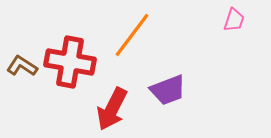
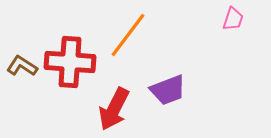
pink trapezoid: moved 1 px left, 1 px up
orange line: moved 4 px left
red cross: rotated 6 degrees counterclockwise
red arrow: moved 2 px right
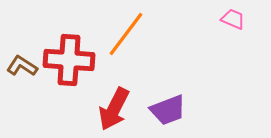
pink trapezoid: rotated 85 degrees counterclockwise
orange line: moved 2 px left, 1 px up
red cross: moved 1 px left, 2 px up
purple trapezoid: moved 20 px down
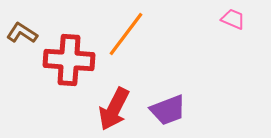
brown L-shape: moved 33 px up
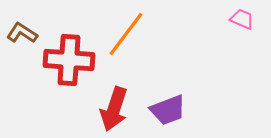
pink trapezoid: moved 9 px right
red arrow: rotated 9 degrees counterclockwise
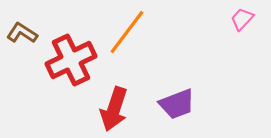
pink trapezoid: rotated 70 degrees counterclockwise
orange line: moved 1 px right, 2 px up
red cross: moved 2 px right; rotated 30 degrees counterclockwise
purple trapezoid: moved 9 px right, 6 px up
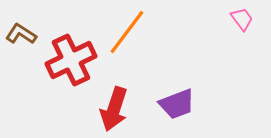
pink trapezoid: rotated 100 degrees clockwise
brown L-shape: moved 1 px left, 1 px down
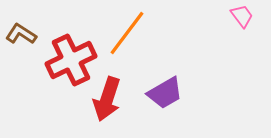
pink trapezoid: moved 3 px up
orange line: moved 1 px down
purple trapezoid: moved 12 px left, 11 px up; rotated 9 degrees counterclockwise
red arrow: moved 7 px left, 10 px up
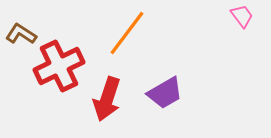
red cross: moved 12 px left, 6 px down
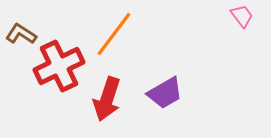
orange line: moved 13 px left, 1 px down
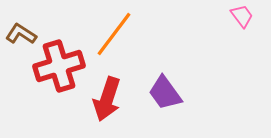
red cross: rotated 9 degrees clockwise
purple trapezoid: rotated 84 degrees clockwise
